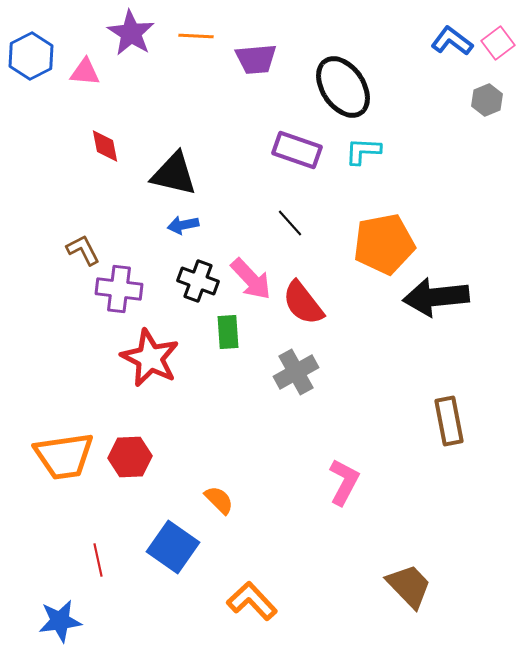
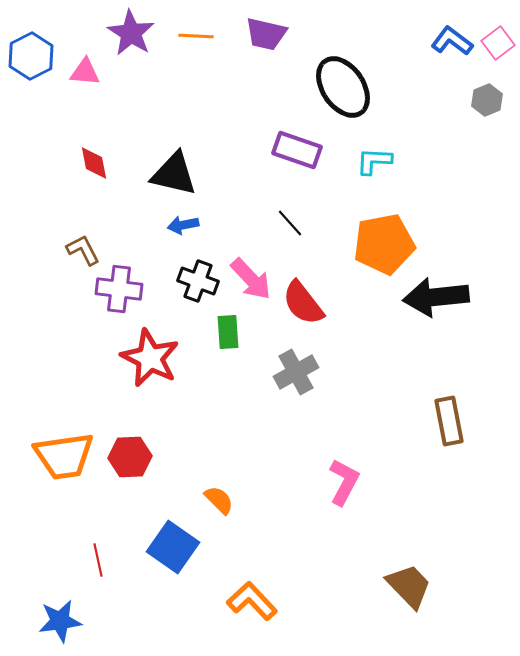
purple trapezoid: moved 10 px right, 25 px up; rotated 18 degrees clockwise
red diamond: moved 11 px left, 17 px down
cyan L-shape: moved 11 px right, 10 px down
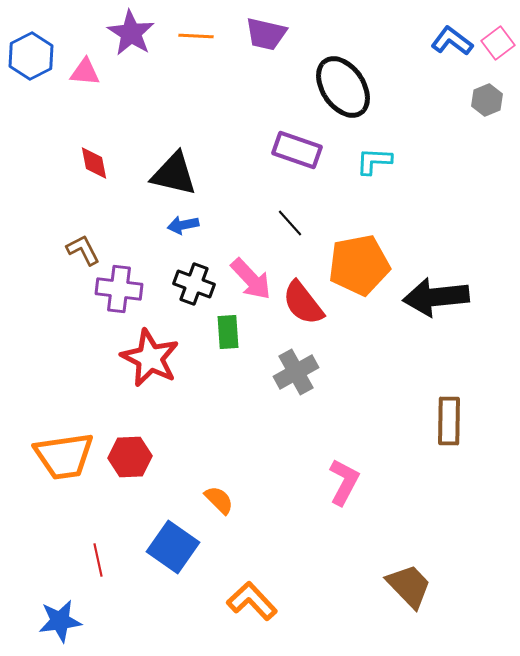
orange pentagon: moved 25 px left, 21 px down
black cross: moved 4 px left, 3 px down
brown rectangle: rotated 12 degrees clockwise
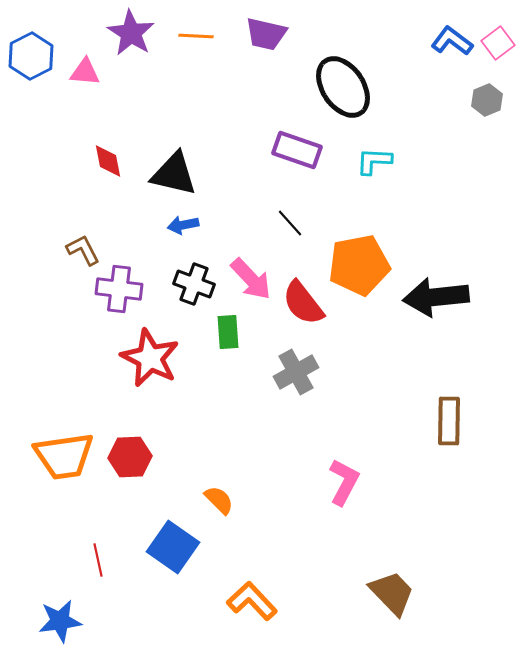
red diamond: moved 14 px right, 2 px up
brown trapezoid: moved 17 px left, 7 px down
